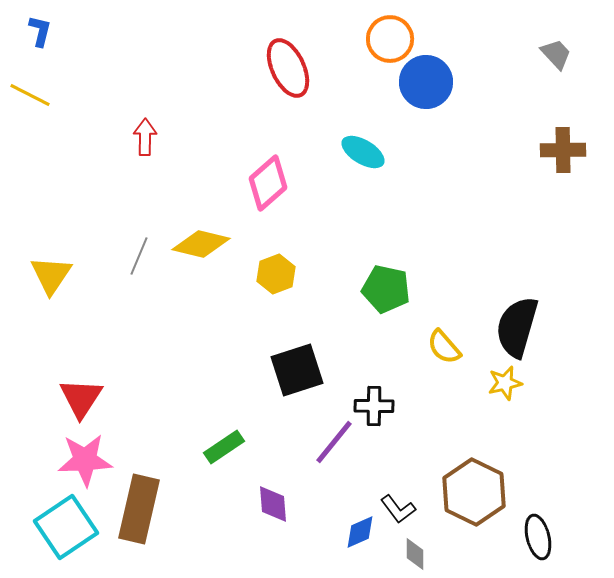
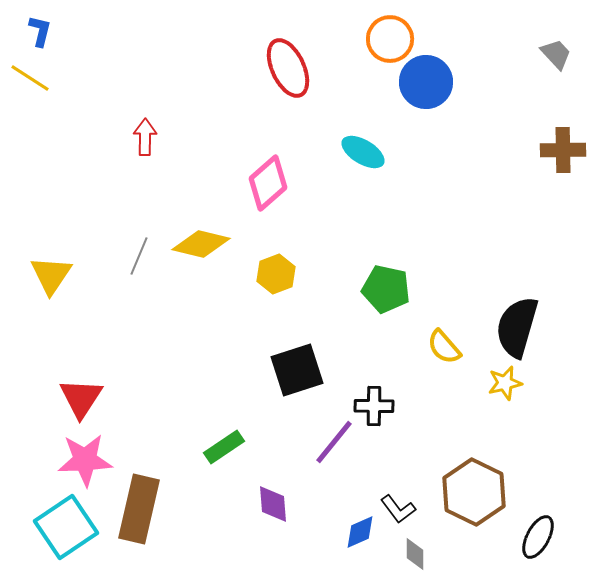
yellow line: moved 17 px up; rotated 6 degrees clockwise
black ellipse: rotated 42 degrees clockwise
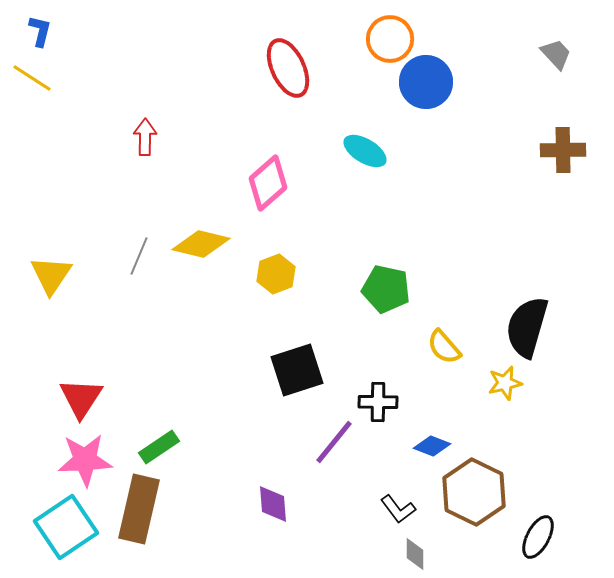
yellow line: moved 2 px right
cyan ellipse: moved 2 px right, 1 px up
black semicircle: moved 10 px right
black cross: moved 4 px right, 4 px up
green rectangle: moved 65 px left
blue diamond: moved 72 px right, 86 px up; rotated 45 degrees clockwise
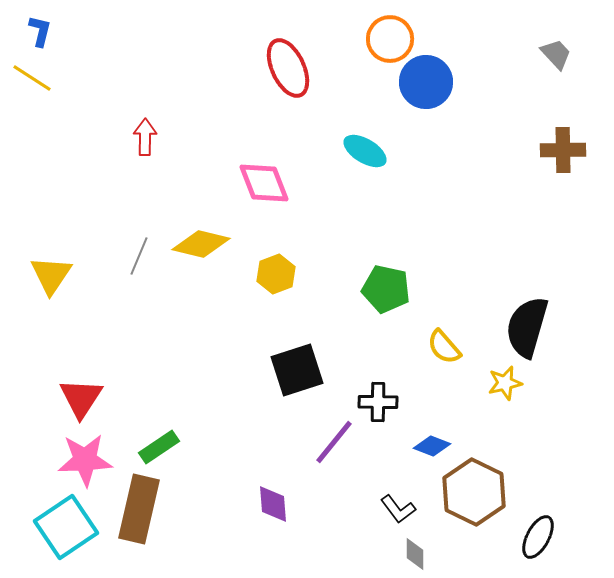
pink diamond: moved 4 px left; rotated 70 degrees counterclockwise
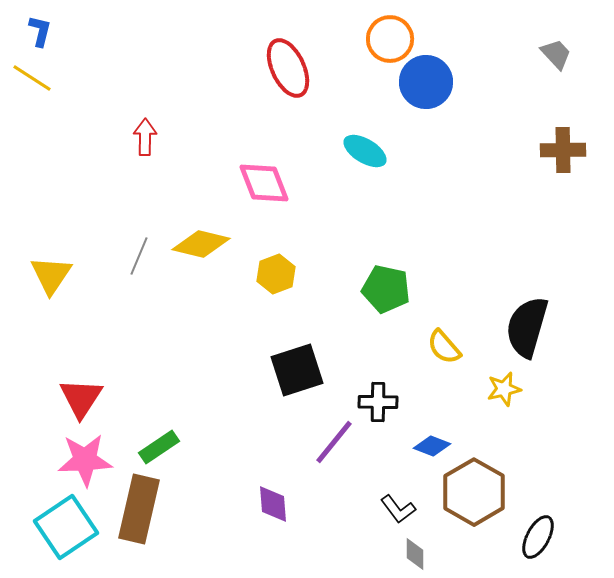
yellow star: moved 1 px left, 6 px down
brown hexagon: rotated 4 degrees clockwise
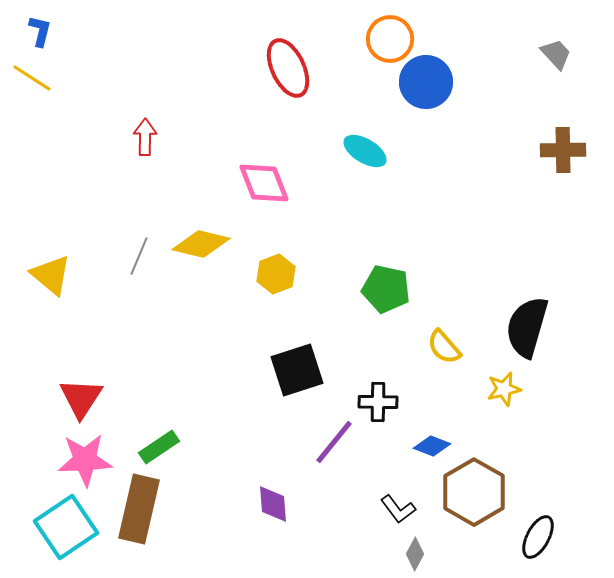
yellow triangle: rotated 24 degrees counterclockwise
gray diamond: rotated 28 degrees clockwise
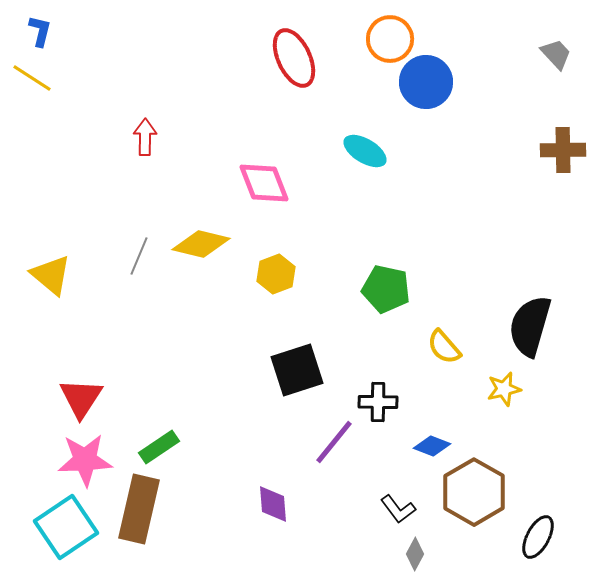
red ellipse: moved 6 px right, 10 px up
black semicircle: moved 3 px right, 1 px up
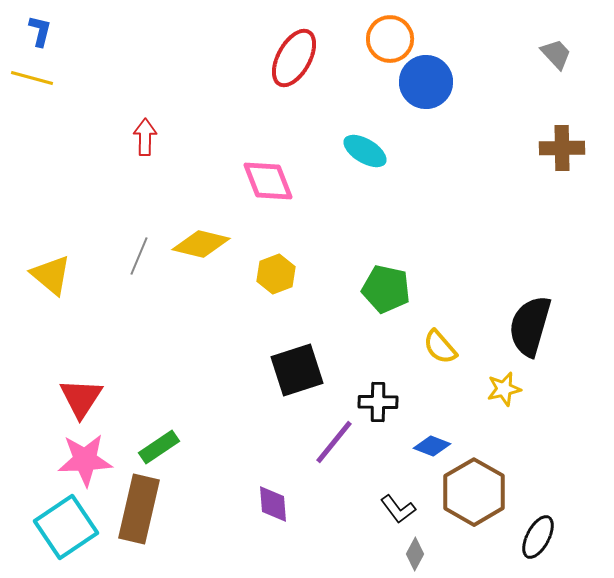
red ellipse: rotated 54 degrees clockwise
yellow line: rotated 18 degrees counterclockwise
brown cross: moved 1 px left, 2 px up
pink diamond: moved 4 px right, 2 px up
yellow semicircle: moved 4 px left
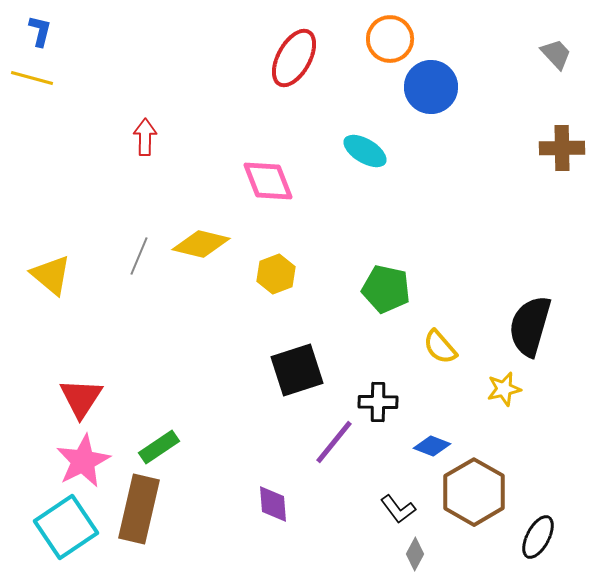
blue circle: moved 5 px right, 5 px down
pink star: moved 2 px left, 1 px down; rotated 24 degrees counterclockwise
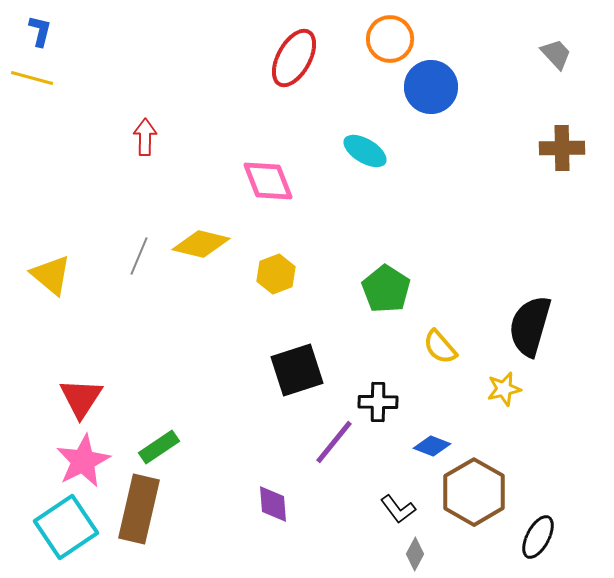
green pentagon: rotated 21 degrees clockwise
